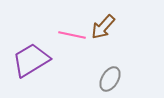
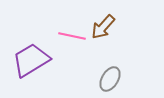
pink line: moved 1 px down
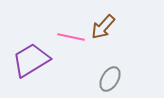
pink line: moved 1 px left, 1 px down
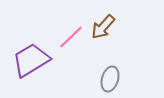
pink line: rotated 56 degrees counterclockwise
gray ellipse: rotated 15 degrees counterclockwise
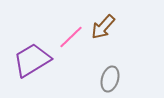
purple trapezoid: moved 1 px right
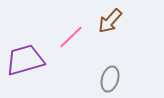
brown arrow: moved 7 px right, 6 px up
purple trapezoid: moved 7 px left; rotated 15 degrees clockwise
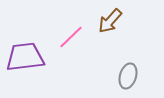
purple trapezoid: moved 3 px up; rotated 9 degrees clockwise
gray ellipse: moved 18 px right, 3 px up
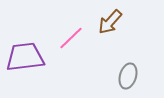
brown arrow: moved 1 px down
pink line: moved 1 px down
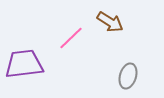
brown arrow: rotated 100 degrees counterclockwise
purple trapezoid: moved 1 px left, 7 px down
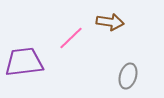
brown arrow: rotated 24 degrees counterclockwise
purple trapezoid: moved 2 px up
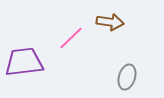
gray ellipse: moved 1 px left, 1 px down
